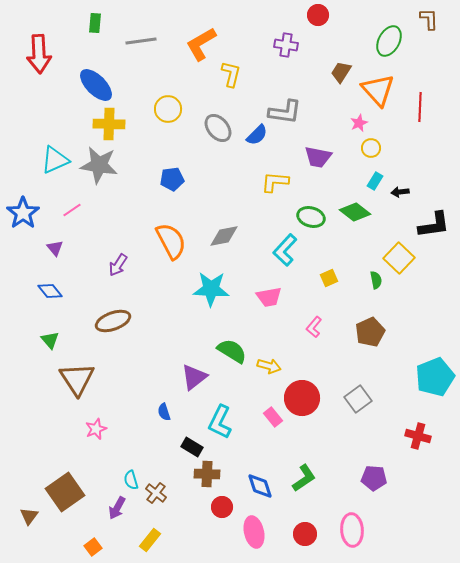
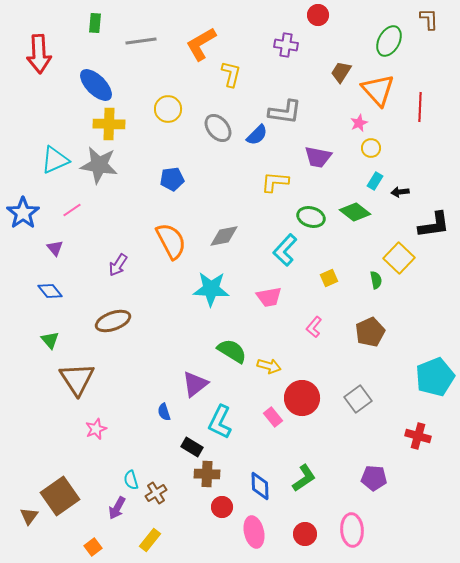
purple triangle at (194, 377): moved 1 px right, 7 px down
blue diamond at (260, 486): rotated 16 degrees clockwise
brown square at (65, 492): moved 5 px left, 4 px down
brown cross at (156, 493): rotated 20 degrees clockwise
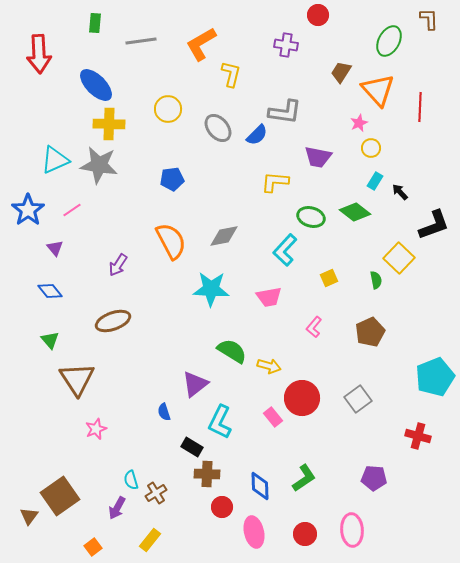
black arrow at (400, 192): rotated 54 degrees clockwise
blue star at (23, 213): moved 5 px right, 3 px up
black L-shape at (434, 225): rotated 12 degrees counterclockwise
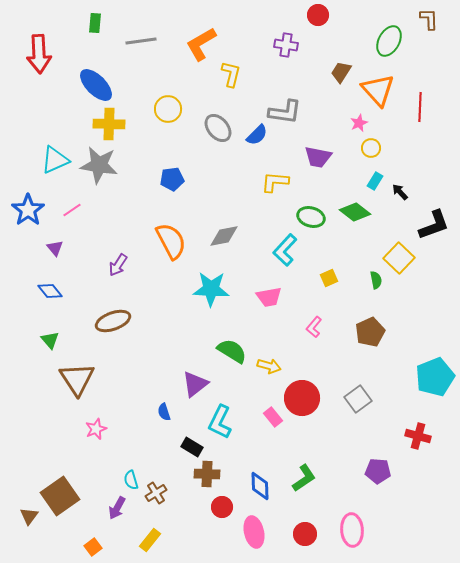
purple pentagon at (374, 478): moved 4 px right, 7 px up
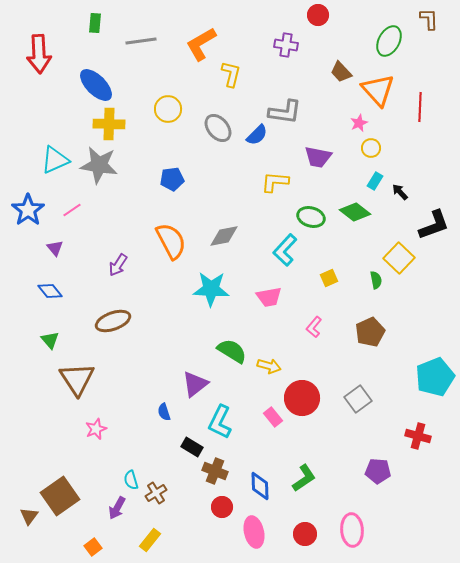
brown trapezoid at (341, 72): rotated 75 degrees counterclockwise
brown cross at (207, 474): moved 8 px right, 3 px up; rotated 20 degrees clockwise
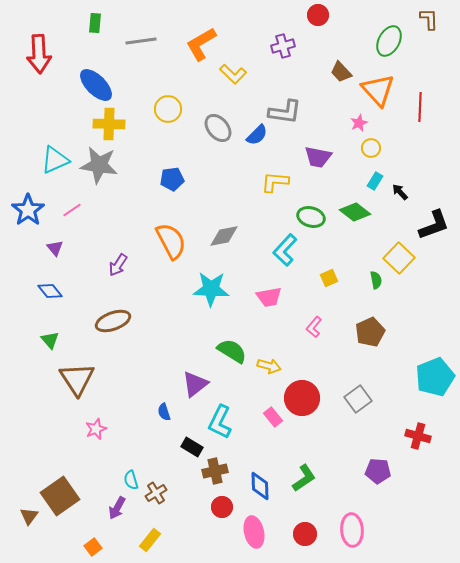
purple cross at (286, 45): moved 3 px left, 1 px down; rotated 25 degrees counterclockwise
yellow L-shape at (231, 74): moved 2 px right; rotated 120 degrees clockwise
brown cross at (215, 471): rotated 35 degrees counterclockwise
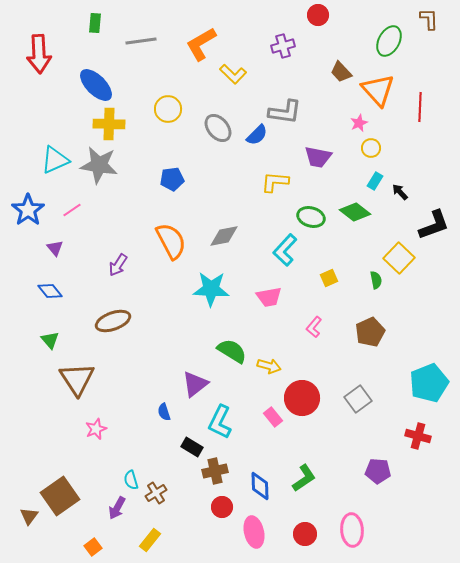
cyan pentagon at (435, 377): moved 6 px left, 6 px down
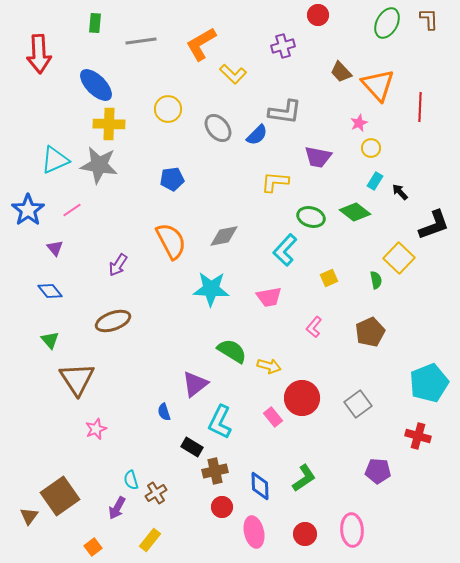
green ellipse at (389, 41): moved 2 px left, 18 px up
orange triangle at (378, 90): moved 5 px up
gray square at (358, 399): moved 5 px down
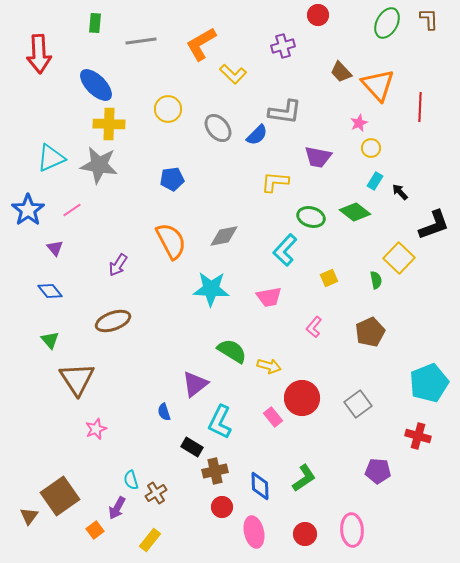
cyan triangle at (55, 160): moved 4 px left, 2 px up
orange square at (93, 547): moved 2 px right, 17 px up
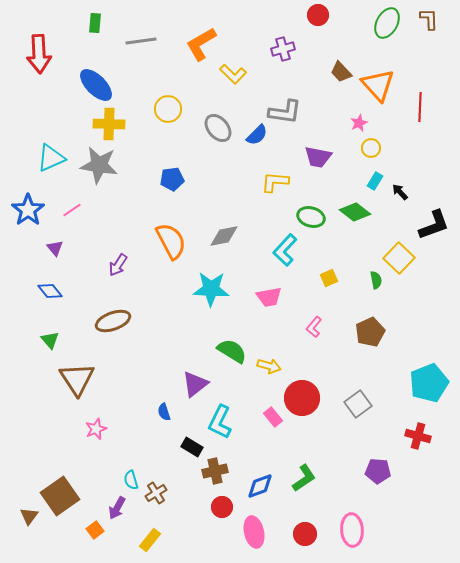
purple cross at (283, 46): moved 3 px down
blue diamond at (260, 486): rotated 72 degrees clockwise
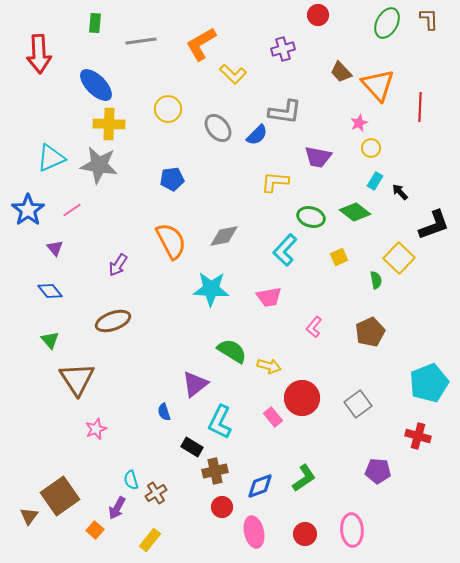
yellow square at (329, 278): moved 10 px right, 21 px up
orange square at (95, 530): rotated 12 degrees counterclockwise
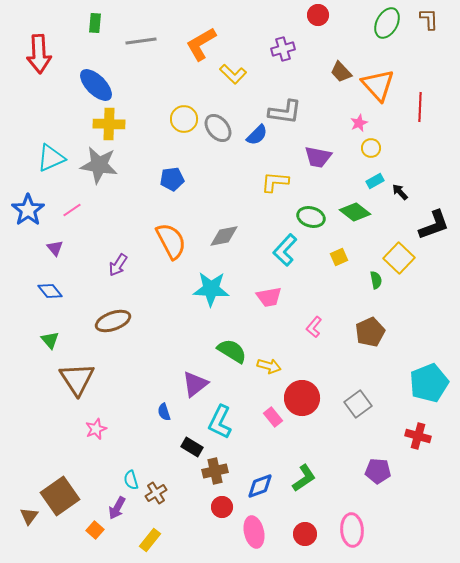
yellow circle at (168, 109): moved 16 px right, 10 px down
cyan rectangle at (375, 181): rotated 30 degrees clockwise
